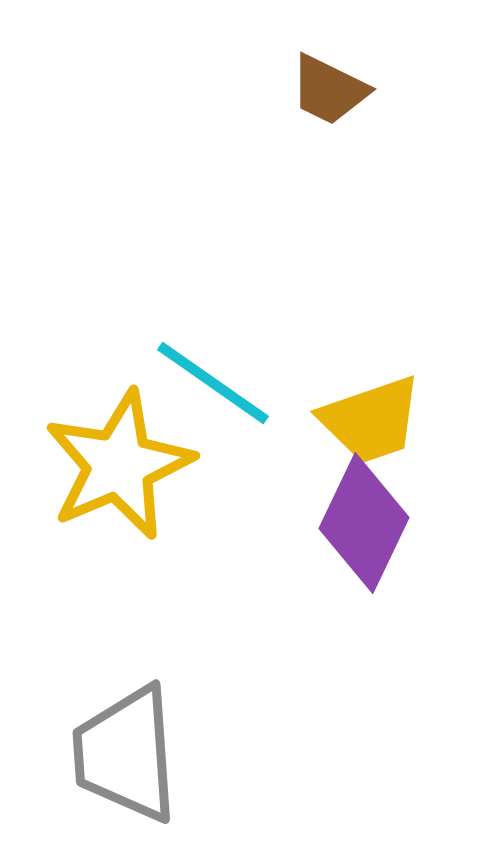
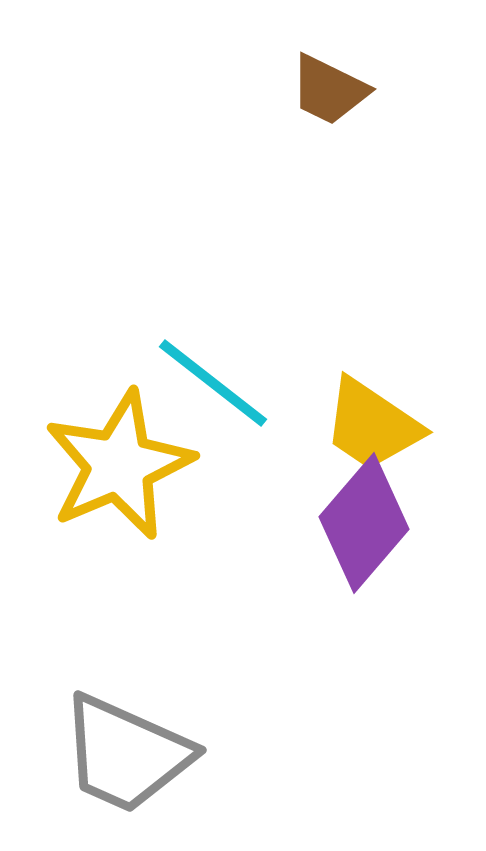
cyan line: rotated 3 degrees clockwise
yellow trapezoid: moved 1 px right, 5 px down; rotated 53 degrees clockwise
purple diamond: rotated 15 degrees clockwise
gray trapezoid: rotated 62 degrees counterclockwise
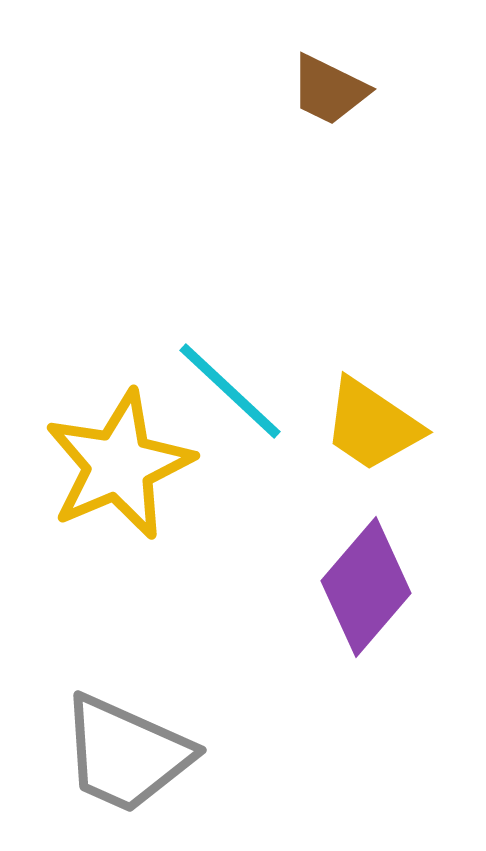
cyan line: moved 17 px right, 8 px down; rotated 5 degrees clockwise
purple diamond: moved 2 px right, 64 px down
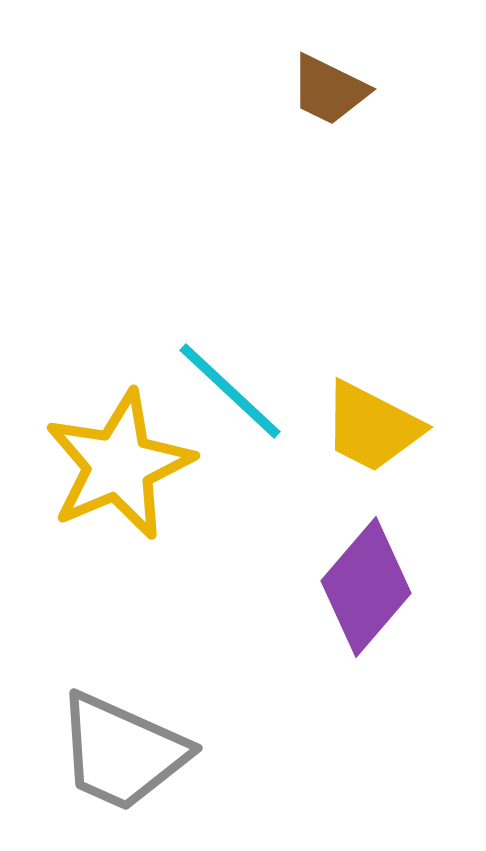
yellow trapezoid: moved 2 px down; rotated 7 degrees counterclockwise
gray trapezoid: moved 4 px left, 2 px up
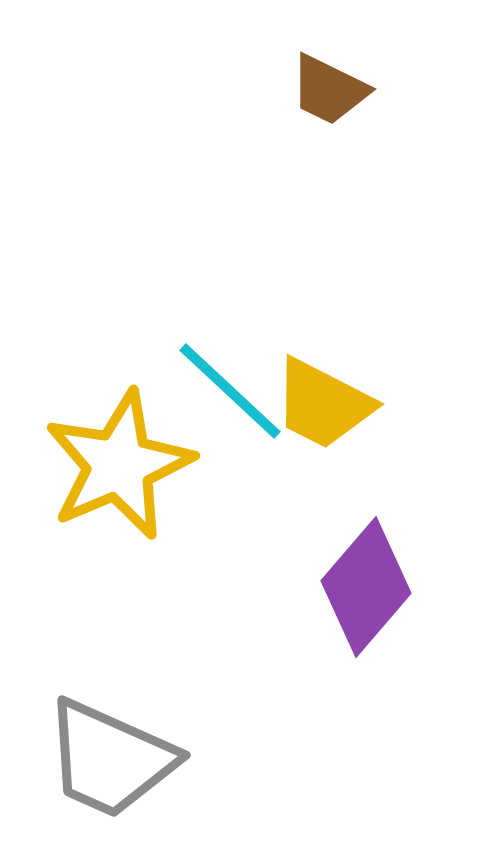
yellow trapezoid: moved 49 px left, 23 px up
gray trapezoid: moved 12 px left, 7 px down
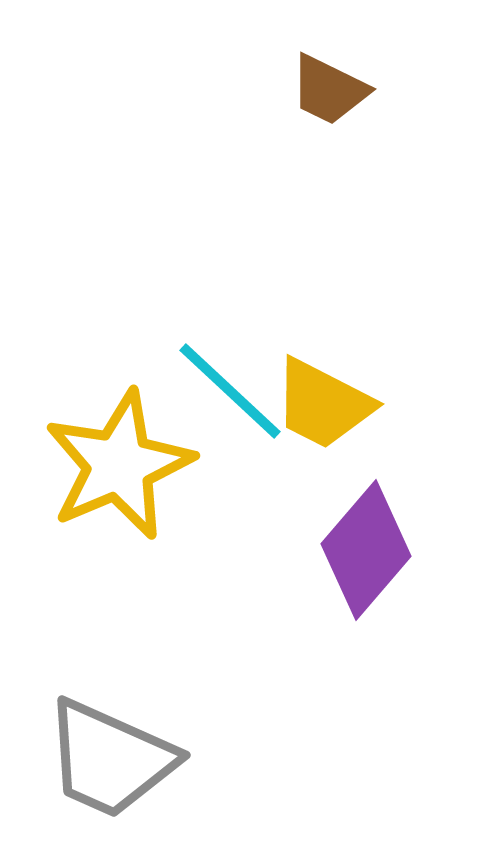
purple diamond: moved 37 px up
